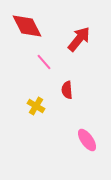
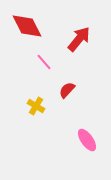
red semicircle: rotated 48 degrees clockwise
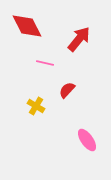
pink line: moved 1 px right, 1 px down; rotated 36 degrees counterclockwise
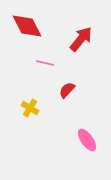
red arrow: moved 2 px right
yellow cross: moved 6 px left, 2 px down
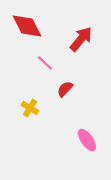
pink line: rotated 30 degrees clockwise
red semicircle: moved 2 px left, 1 px up
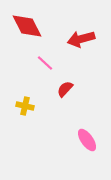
red arrow: rotated 144 degrees counterclockwise
yellow cross: moved 5 px left, 2 px up; rotated 18 degrees counterclockwise
